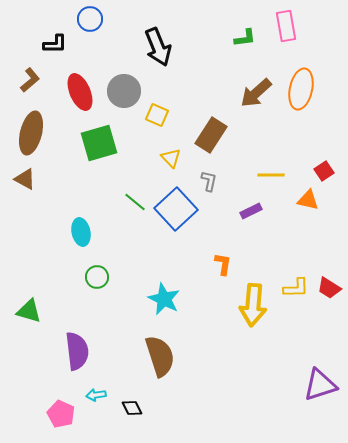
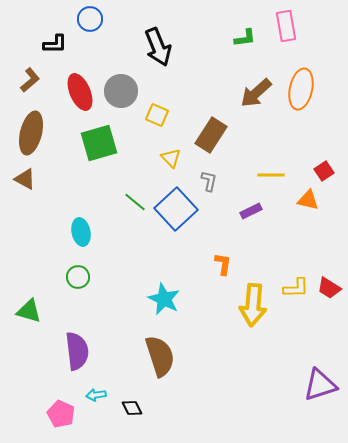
gray circle: moved 3 px left
green circle: moved 19 px left
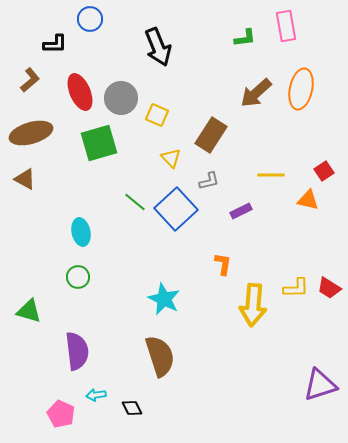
gray circle: moved 7 px down
brown ellipse: rotated 60 degrees clockwise
gray L-shape: rotated 65 degrees clockwise
purple rectangle: moved 10 px left
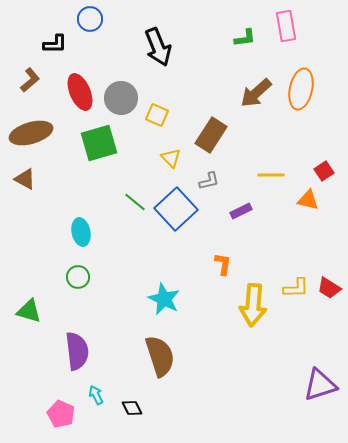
cyan arrow: rotated 72 degrees clockwise
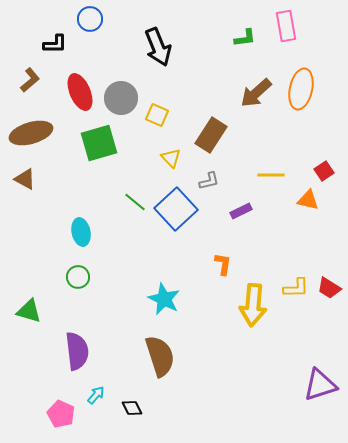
cyan arrow: rotated 66 degrees clockwise
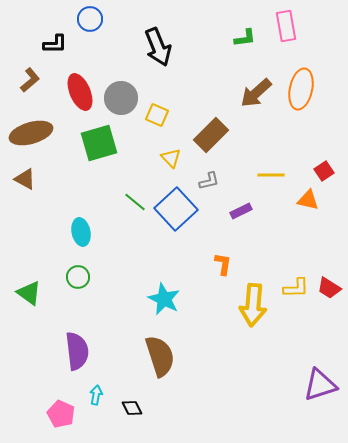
brown rectangle: rotated 12 degrees clockwise
green triangle: moved 18 px up; rotated 20 degrees clockwise
cyan arrow: rotated 30 degrees counterclockwise
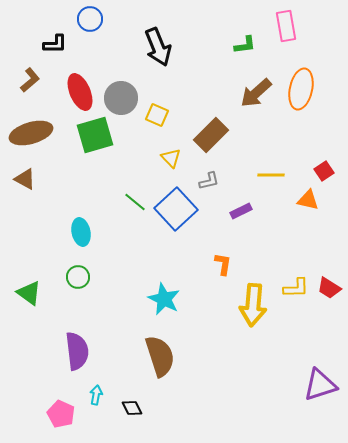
green L-shape: moved 7 px down
green square: moved 4 px left, 8 px up
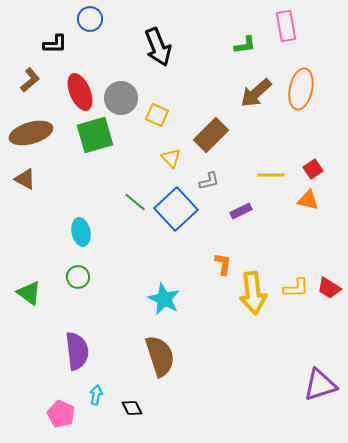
red square: moved 11 px left, 2 px up
yellow arrow: moved 12 px up; rotated 12 degrees counterclockwise
